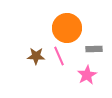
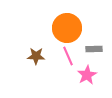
pink line: moved 9 px right
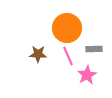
brown star: moved 2 px right, 2 px up
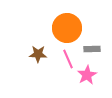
gray rectangle: moved 2 px left
pink line: moved 3 px down
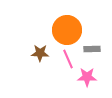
orange circle: moved 2 px down
brown star: moved 2 px right, 1 px up
pink star: moved 2 px down; rotated 30 degrees clockwise
